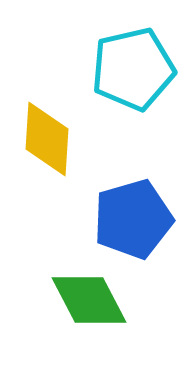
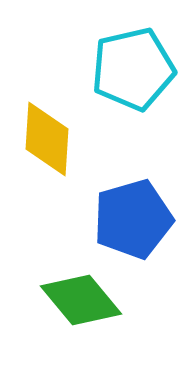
green diamond: moved 8 px left; rotated 12 degrees counterclockwise
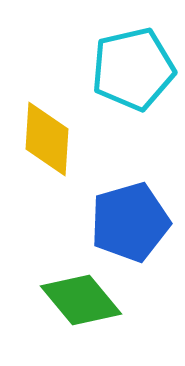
blue pentagon: moved 3 px left, 3 px down
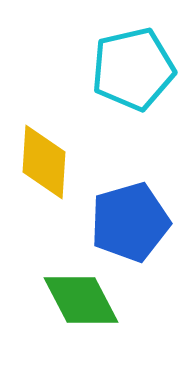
yellow diamond: moved 3 px left, 23 px down
green diamond: rotated 12 degrees clockwise
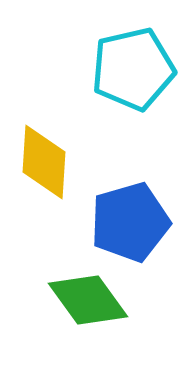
green diamond: moved 7 px right; rotated 8 degrees counterclockwise
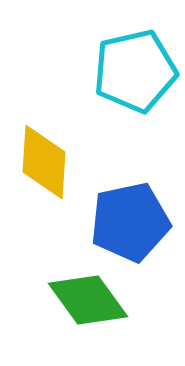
cyan pentagon: moved 2 px right, 2 px down
blue pentagon: rotated 4 degrees clockwise
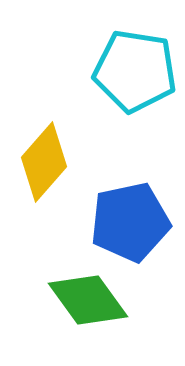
cyan pentagon: rotated 22 degrees clockwise
yellow diamond: rotated 38 degrees clockwise
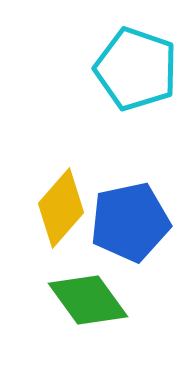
cyan pentagon: moved 1 px right, 2 px up; rotated 10 degrees clockwise
yellow diamond: moved 17 px right, 46 px down
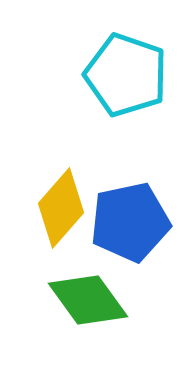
cyan pentagon: moved 10 px left, 6 px down
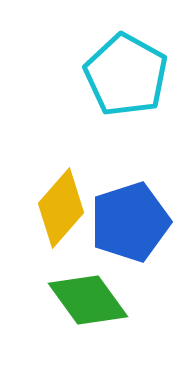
cyan pentagon: rotated 10 degrees clockwise
blue pentagon: rotated 6 degrees counterclockwise
